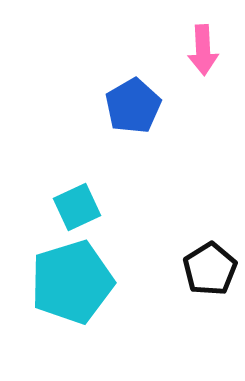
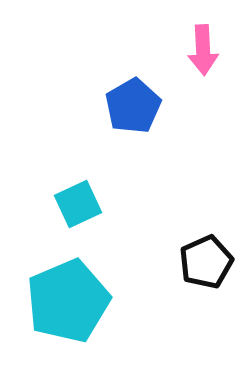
cyan square: moved 1 px right, 3 px up
black pentagon: moved 4 px left, 7 px up; rotated 8 degrees clockwise
cyan pentagon: moved 4 px left, 19 px down; rotated 6 degrees counterclockwise
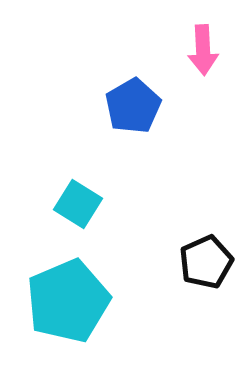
cyan square: rotated 33 degrees counterclockwise
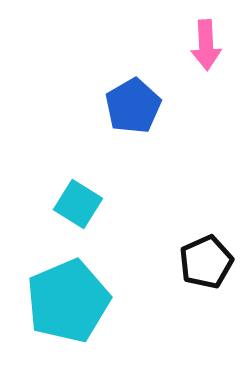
pink arrow: moved 3 px right, 5 px up
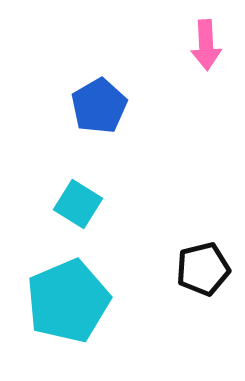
blue pentagon: moved 34 px left
black pentagon: moved 3 px left, 7 px down; rotated 10 degrees clockwise
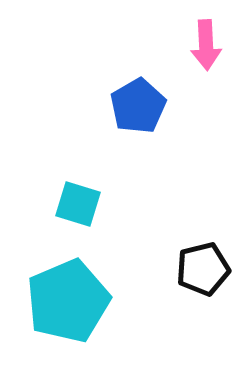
blue pentagon: moved 39 px right
cyan square: rotated 15 degrees counterclockwise
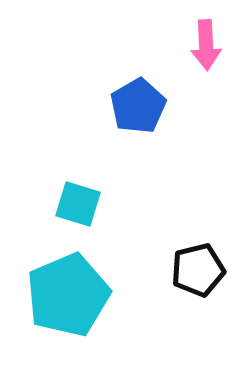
black pentagon: moved 5 px left, 1 px down
cyan pentagon: moved 6 px up
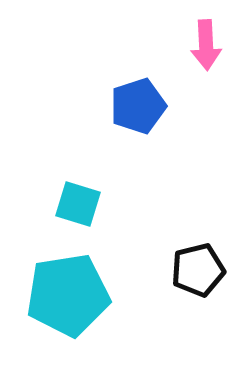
blue pentagon: rotated 12 degrees clockwise
cyan pentagon: rotated 14 degrees clockwise
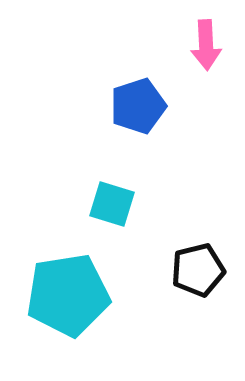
cyan square: moved 34 px right
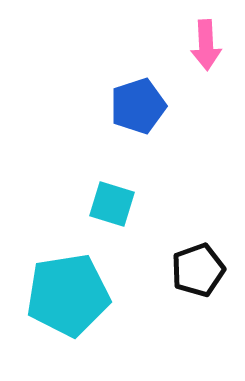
black pentagon: rotated 6 degrees counterclockwise
